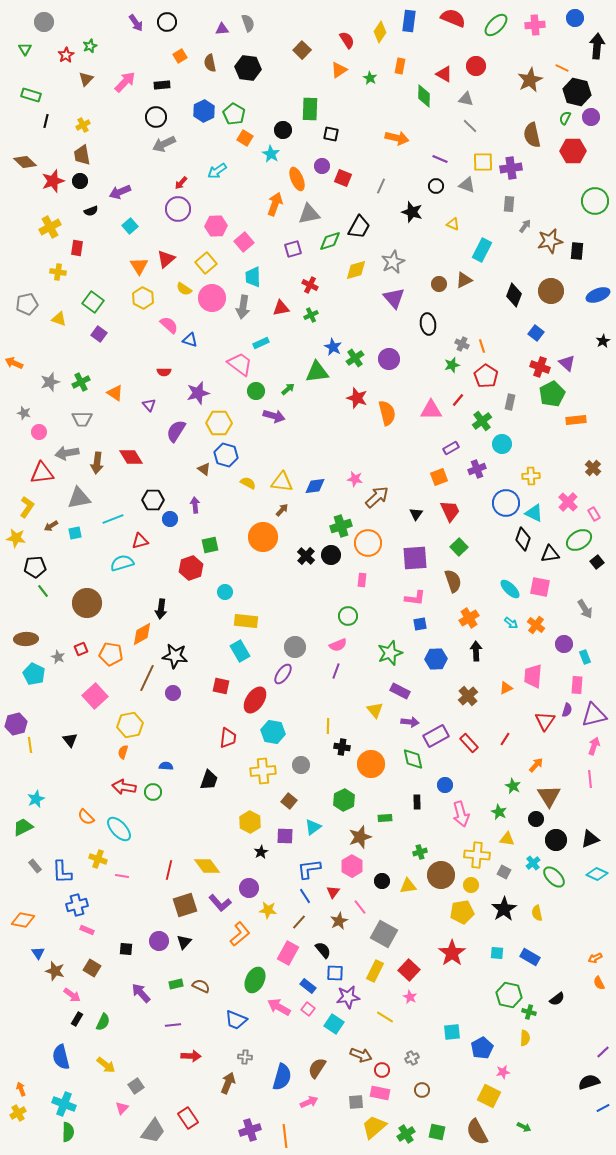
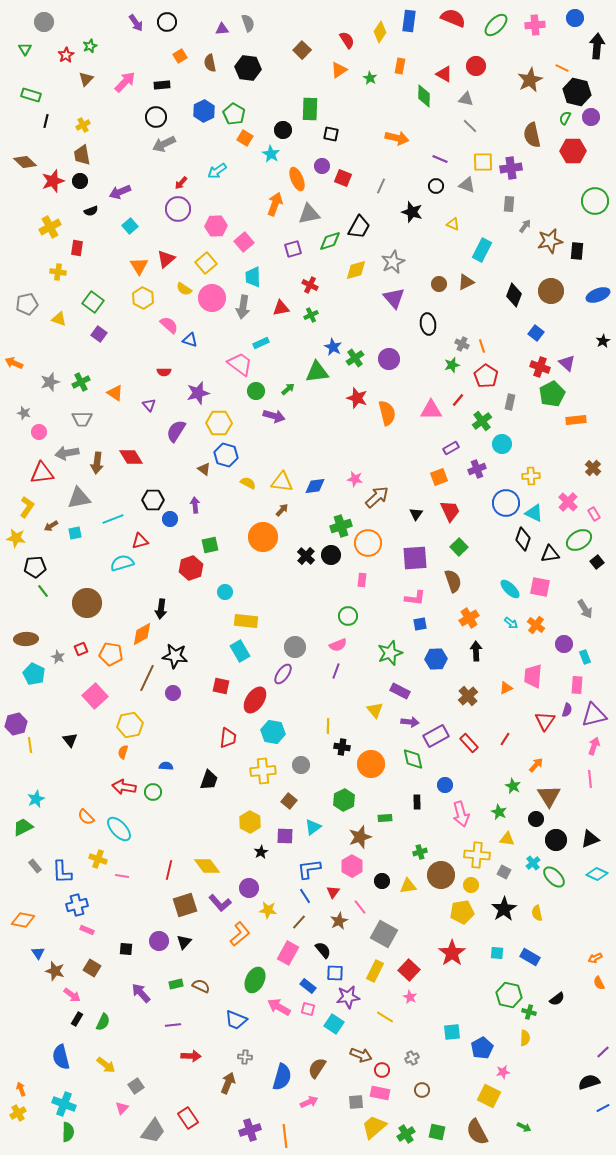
brown triangle at (464, 280): moved 2 px right, 2 px down
pink square at (308, 1009): rotated 24 degrees counterclockwise
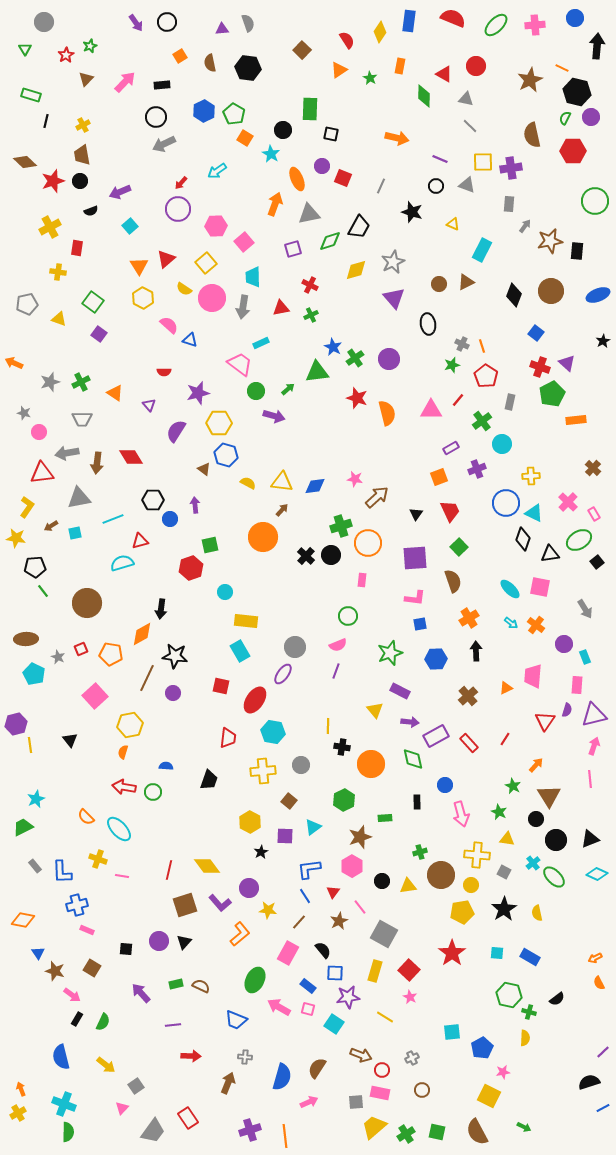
yellow rectangle at (375, 971): rotated 10 degrees counterclockwise
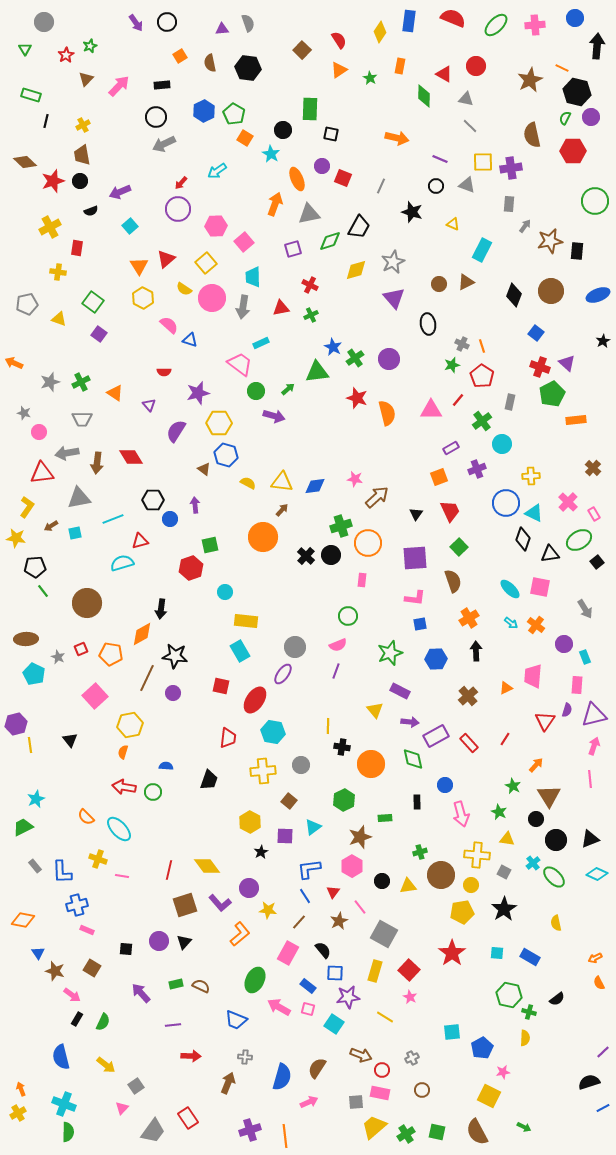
red semicircle at (347, 40): moved 8 px left
pink arrow at (125, 82): moved 6 px left, 4 px down
red pentagon at (486, 376): moved 4 px left
yellow semicircle at (537, 913): moved 19 px right, 10 px down
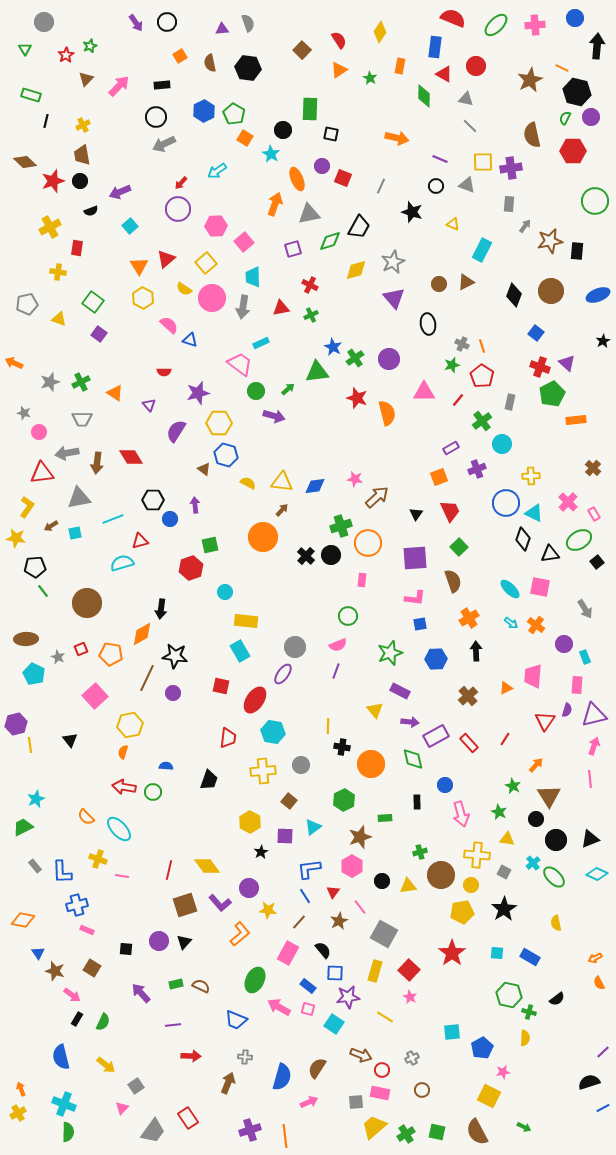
blue rectangle at (409, 21): moved 26 px right, 26 px down
pink triangle at (431, 410): moved 7 px left, 18 px up
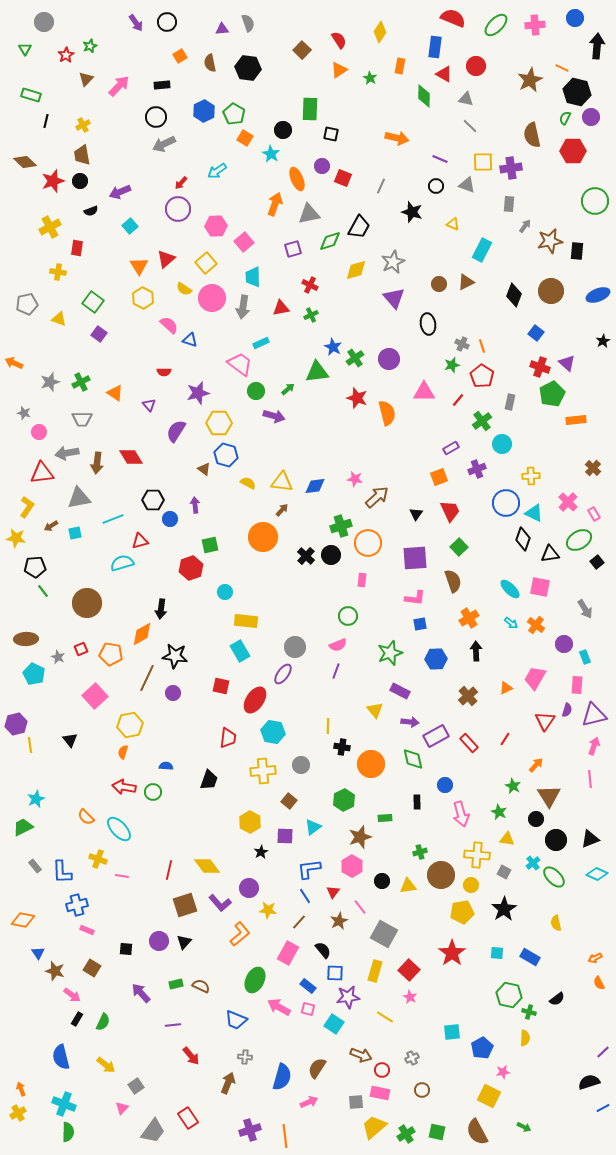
pink trapezoid at (533, 676): moved 2 px right, 2 px down; rotated 25 degrees clockwise
red arrow at (191, 1056): rotated 48 degrees clockwise
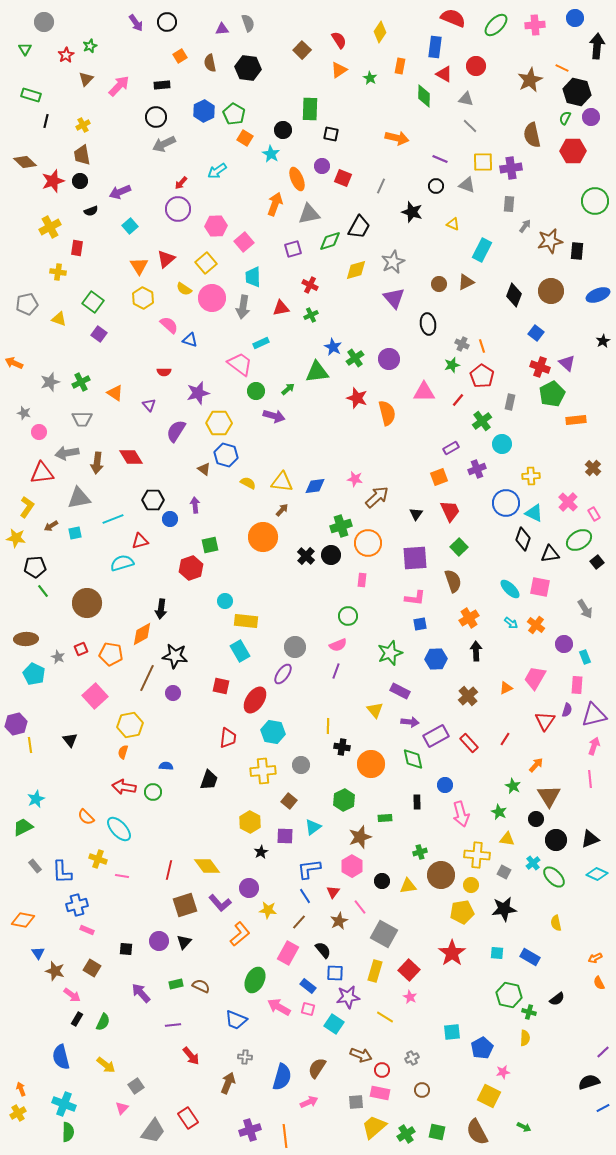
cyan circle at (225, 592): moved 9 px down
black star at (504, 909): rotated 25 degrees clockwise
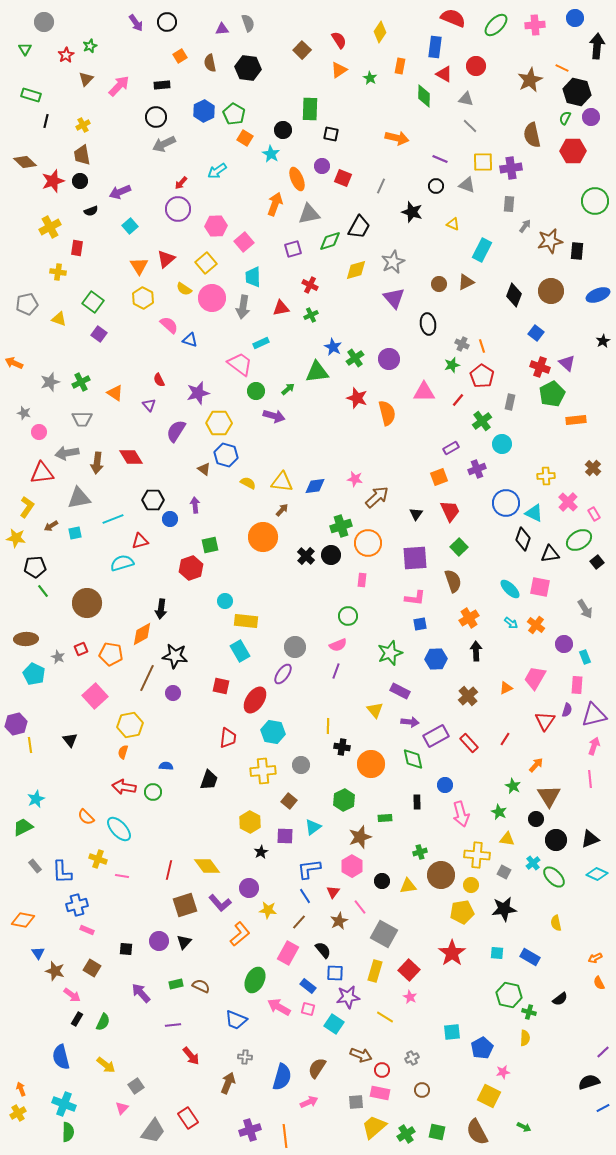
red semicircle at (164, 372): moved 5 px left, 8 px down; rotated 64 degrees clockwise
yellow cross at (531, 476): moved 15 px right
black semicircle at (557, 999): moved 3 px right
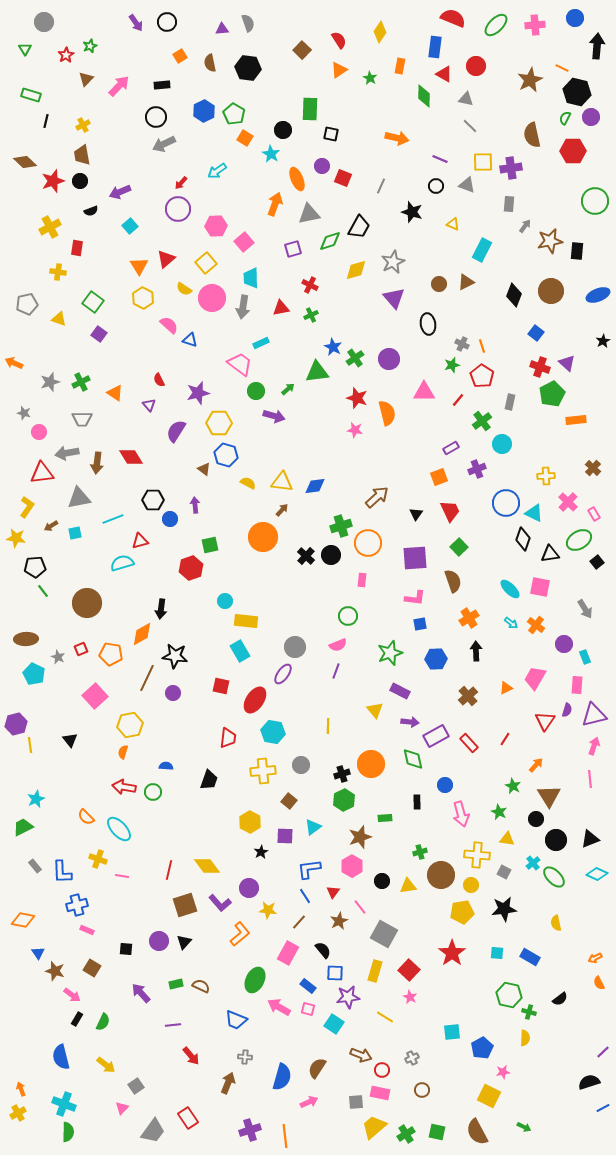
cyan trapezoid at (253, 277): moved 2 px left, 1 px down
pink star at (355, 479): moved 49 px up
black cross at (342, 747): moved 27 px down; rotated 28 degrees counterclockwise
